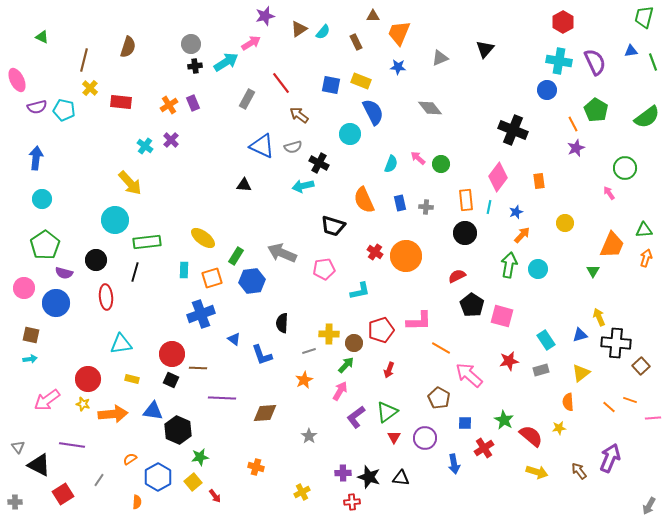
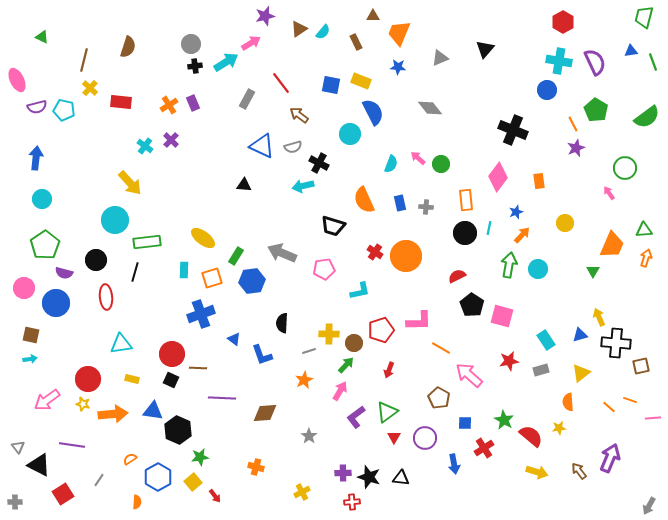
cyan line at (489, 207): moved 21 px down
brown square at (641, 366): rotated 30 degrees clockwise
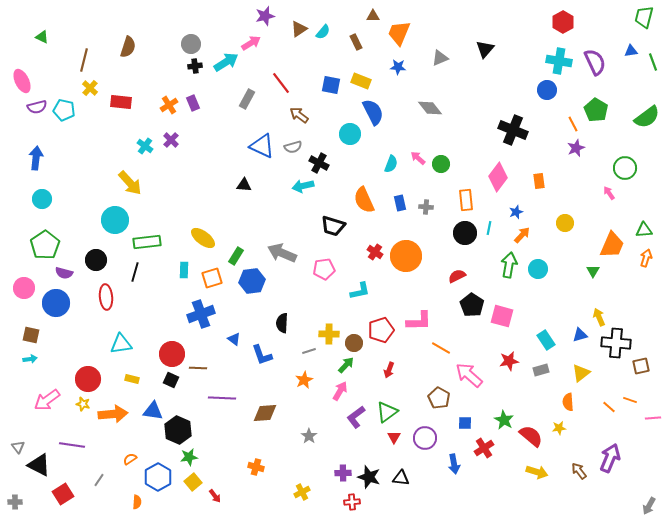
pink ellipse at (17, 80): moved 5 px right, 1 px down
green star at (200, 457): moved 11 px left
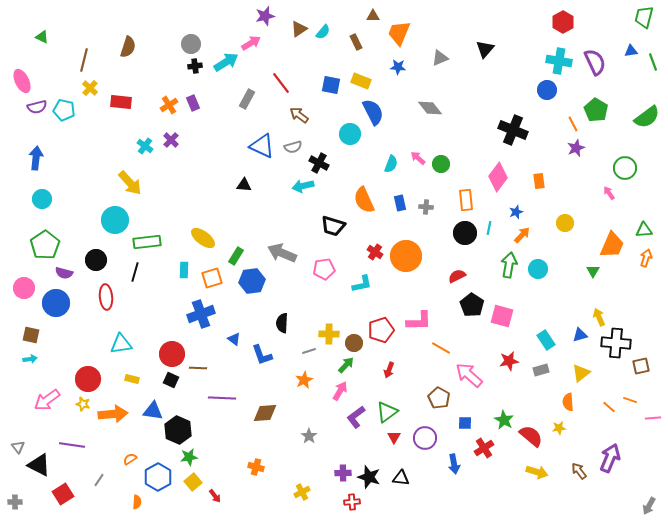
cyan L-shape at (360, 291): moved 2 px right, 7 px up
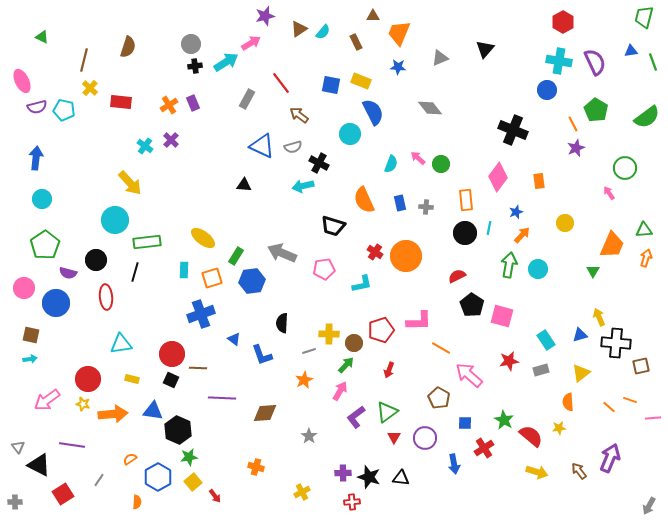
purple semicircle at (64, 273): moved 4 px right
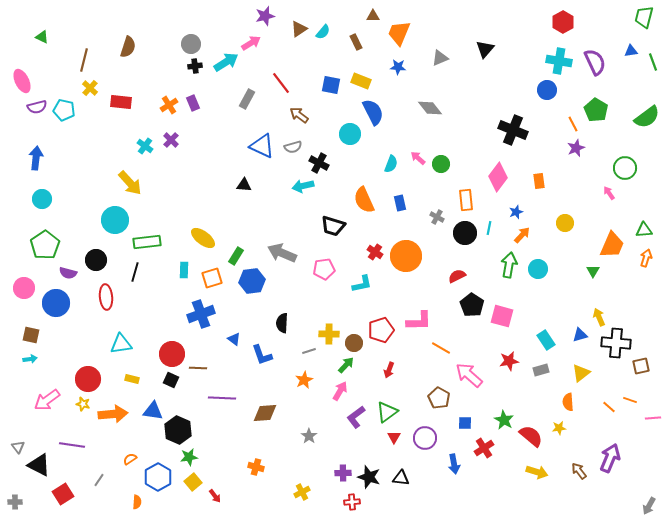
gray cross at (426, 207): moved 11 px right, 10 px down; rotated 24 degrees clockwise
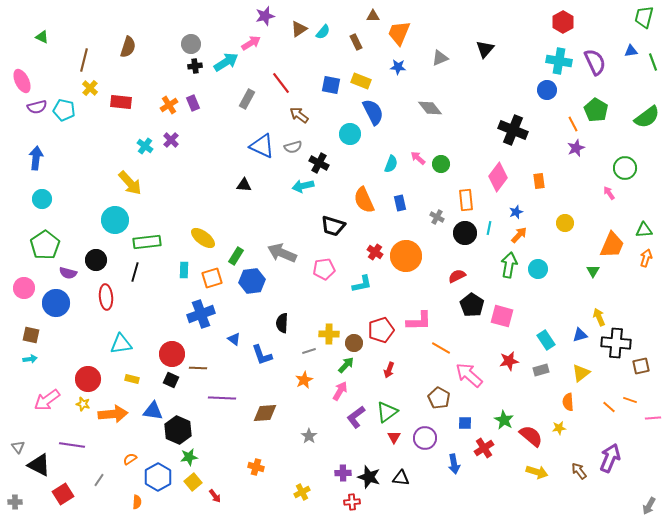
orange arrow at (522, 235): moved 3 px left
